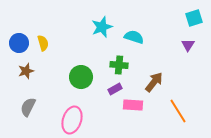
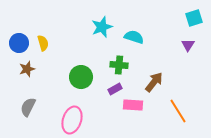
brown star: moved 1 px right, 2 px up
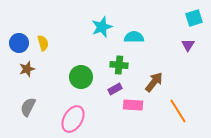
cyan semicircle: rotated 18 degrees counterclockwise
pink ellipse: moved 1 px right, 1 px up; rotated 12 degrees clockwise
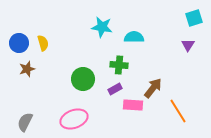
cyan star: rotated 30 degrees clockwise
green circle: moved 2 px right, 2 px down
brown arrow: moved 1 px left, 6 px down
gray semicircle: moved 3 px left, 15 px down
pink ellipse: moved 1 px right; rotated 40 degrees clockwise
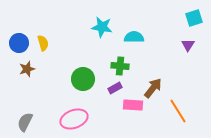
green cross: moved 1 px right, 1 px down
purple rectangle: moved 1 px up
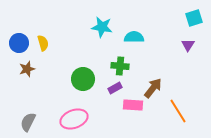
gray semicircle: moved 3 px right
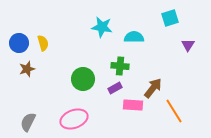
cyan square: moved 24 px left
orange line: moved 4 px left
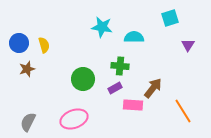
yellow semicircle: moved 1 px right, 2 px down
orange line: moved 9 px right
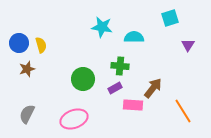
yellow semicircle: moved 3 px left
gray semicircle: moved 1 px left, 8 px up
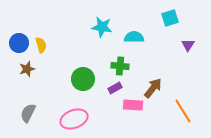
gray semicircle: moved 1 px right, 1 px up
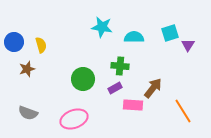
cyan square: moved 15 px down
blue circle: moved 5 px left, 1 px up
gray semicircle: rotated 96 degrees counterclockwise
